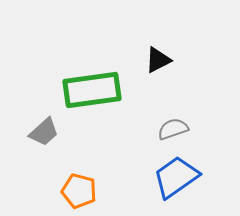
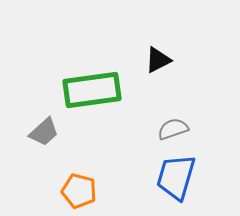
blue trapezoid: rotated 39 degrees counterclockwise
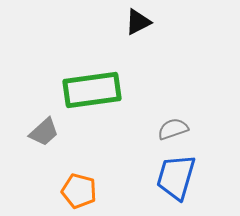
black triangle: moved 20 px left, 38 px up
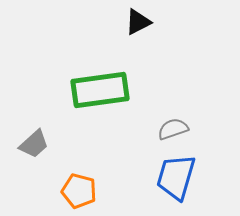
green rectangle: moved 8 px right
gray trapezoid: moved 10 px left, 12 px down
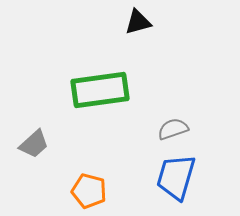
black triangle: rotated 12 degrees clockwise
orange pentagon: moved 10 px right
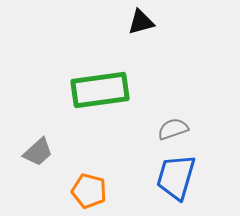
black triangle: moved 3 px right
gray trapezoid: moved 4 px right, 8 px down
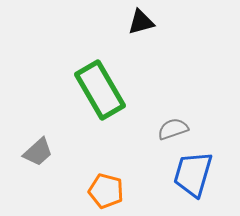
green rectangle: rotated 68 degrees clockwise
blue trapezoid: moved 17 px right, 3 px up
orange pentagon: moved 17 px right
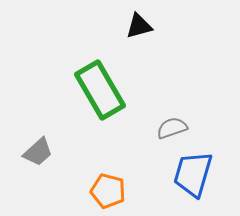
black triangle: moved 2 px left, 4 px down
gray semicircle: moved 1 px left, 1 px up
orange pentagon: moved 2 px right
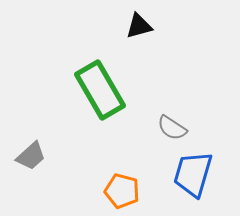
gray semicircle: rotated 128 degrees counterclockwise
gray trapezoid: moved 7 px left, 4 px down
orange pentagon: moved 14 px right
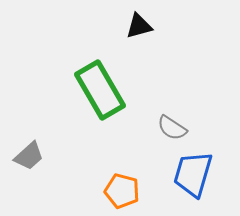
gray trapezoid: moved 2 px left
